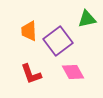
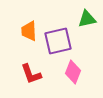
purple square: rotated 24 degrees clockwise
pink diamond: rotated 50 degrees clockwise
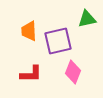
red L-shape: rotated 70 degrees counterclockwise
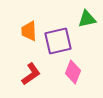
red L-shape: rotated 35 degrees counterclockwise
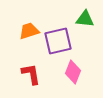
green triangle: moved 2 px left; rotated 18 degrees clockwise
orange trapezoid: rotated 75 degrees clockwise
red L-shape: rotated 65 degrees counterclockwise
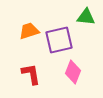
green triangle: moved 1 px right, 2 px up
purple square: moved 1 px right, 1 px up
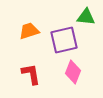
purple square: moved 5 px right
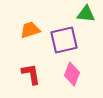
green triangle: moved 3 px up
orange trapezoid: moved 1 px right, 1 px up
pink diamond: moved 1 px left, 2 px down
